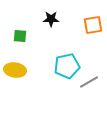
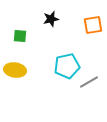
black star: rotated 14 degrees counterclockwise
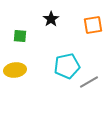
black star: rotated 21 degrees counterclockwise
yellow ellipse: rotated 15 degrees counterclockwise
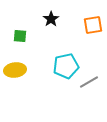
cyan pentagon: moved 1 px left
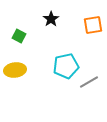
green square: moved 1 px left; rotated 24 degrees clockwise
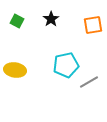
green square: moved 2 px left, 15 px up
cyan pentagon: moved 1 px up
yellow ellipse: rotated 15 degrees clockwise
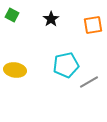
green square: moved 5 px left, 6 px up
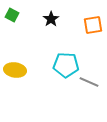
cyan pentagon: rotated 15 degrees clockwise
gray line: rotated 54 degrees clockwise
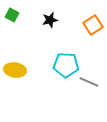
black star: moved 1 px left, 1 px down; rotated 21 degrees clockwise
orange square: rotated 24 degrees counterclockwise
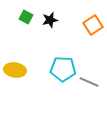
green square: moved 14 px right, 2 px down
cyan pentagon: moved 3 px left, 4 px down
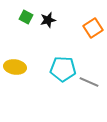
black star: moved 2 px left
orange square: moved 3 px down
yellow ellipse: moved 3 px up
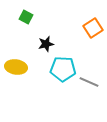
black star: moved 2 px left, 24 px down
yellow ellipse: moved 1 px right
